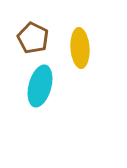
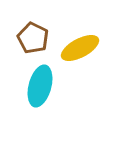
yellow ellipse: rotated 66 degrees clockwise
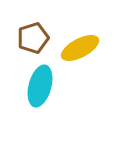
brown pentagon: rotated 28 degrees clockwise
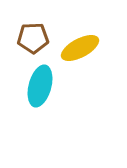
brown pentagon: rotated 16 degrees clockwise
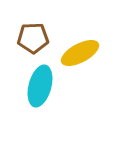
yellow ellipse: moved 5 px down
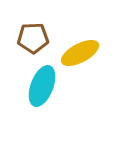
cyan ellipse: moved 2 px right; rotated 6 degrees clockwise
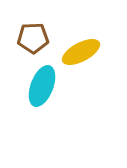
yellow ellipse: moved 1 px right, 1 px up
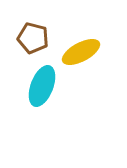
brown pentagon: rotated 16 degrees clockwise
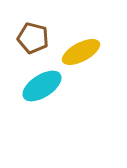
cyan ellipse: rotated 36 degrees clockwise
